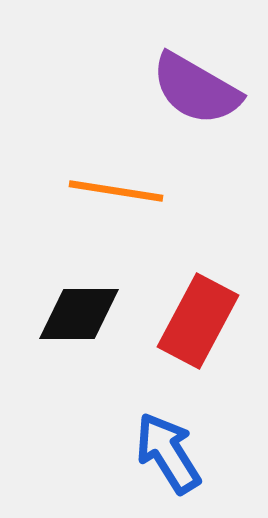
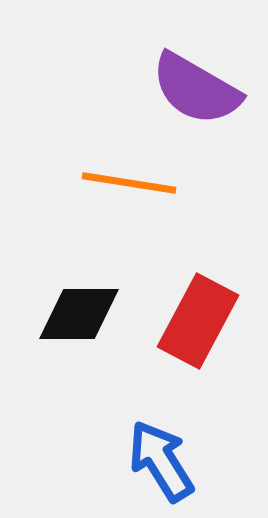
orange line: moved 13 px right, 8 px up
blue arrow: moved 7 px left, 8 px down
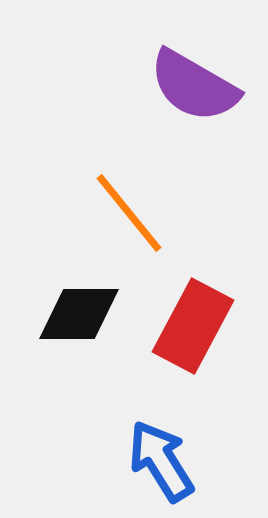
purple semicircle: moved 2 px left, 3 px up
orange line: moved 30 px down; rotated 42 degrees clockwise
red rectangle: moved 5 px left, 5 px down
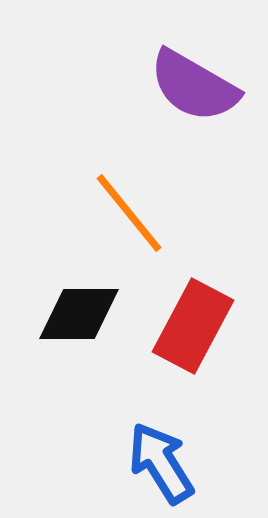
blue arrow: moved 2 px down
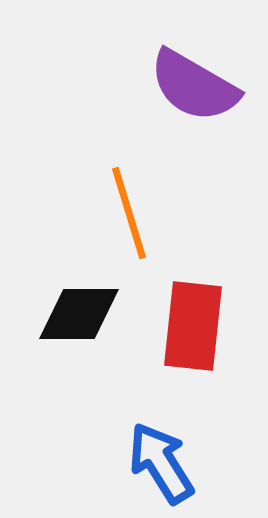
orange line: rotated 22 degrees clockwise
red rectangle: rotated 22 degrees counterclockwise
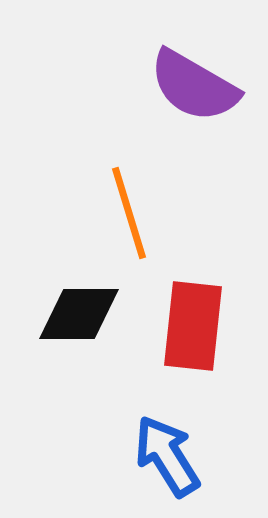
blue arrow: moved 6 px right, 7 px up
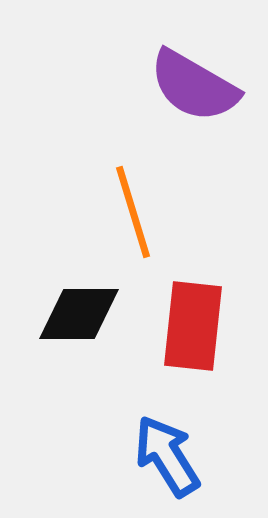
orange line: moved 4 px right, 1 px up
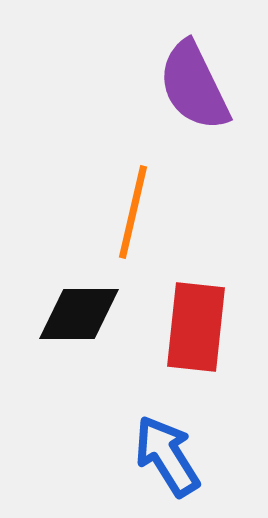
purple semicircle: rotated 34 degrees clockwise
orange line: rotated 30 degrees clockwise
red rectangle: moved 3 px right, 1 px down
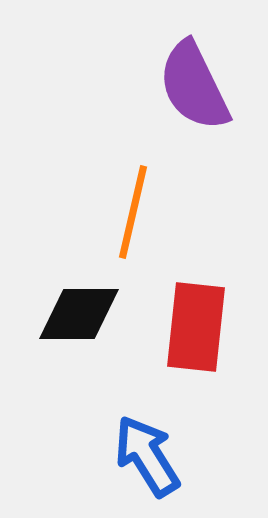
blue arrow: moved 20 px left
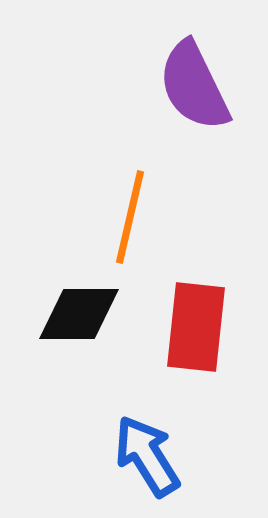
orange line: moved 3 px left, 5 px down
